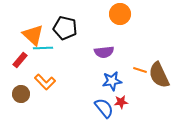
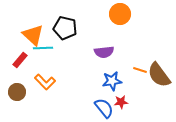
brown semicircle: rotated 12 degrees counterclockwise
brown circle: moved 4 px left, 2 px up
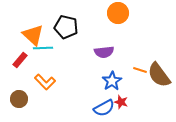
orange circle: moved 2 px left, 1 px up
black pentagon: moved 1 px right, 1 px up
blue star: rotated 24 degrees counterclockwise
brown circle: moved 2 px right, 7 px down
red star: rotated 24 degrees clockwise
blue semicircle: rotated 100 degrees clockwise
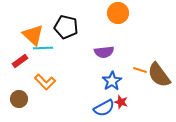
red rectangle: moved 1 px down; rotated 14 degrees clockwise
